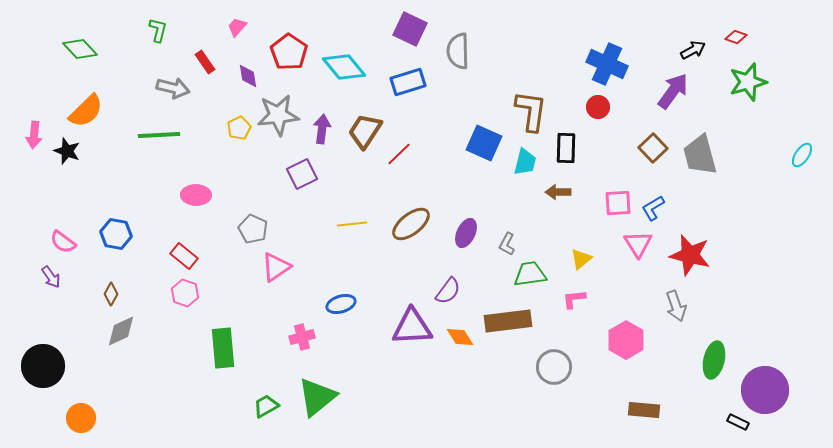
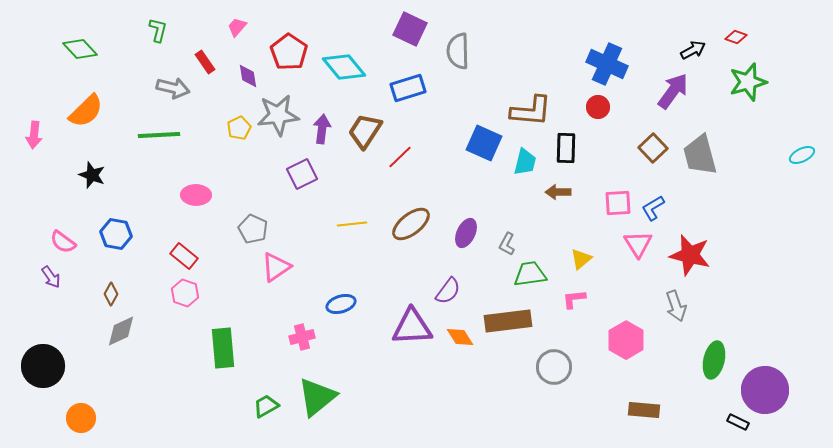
blue rectangle at (408, 82): moved 6 px down
brown L-shape at (531, 111): rotated 87 degrees clockwise
black star at (67, 151): moved 25 px right, 24 px down
red line at (399, 154): moved 1 px right, 3 px down
cyan ellipse at (802, 155): rotated 30 degrees clockwise
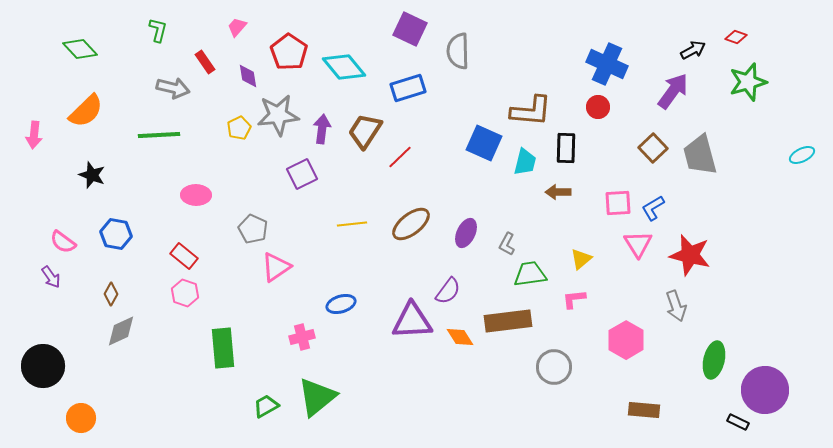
purple triangle at (412, 327): moved 6 px up
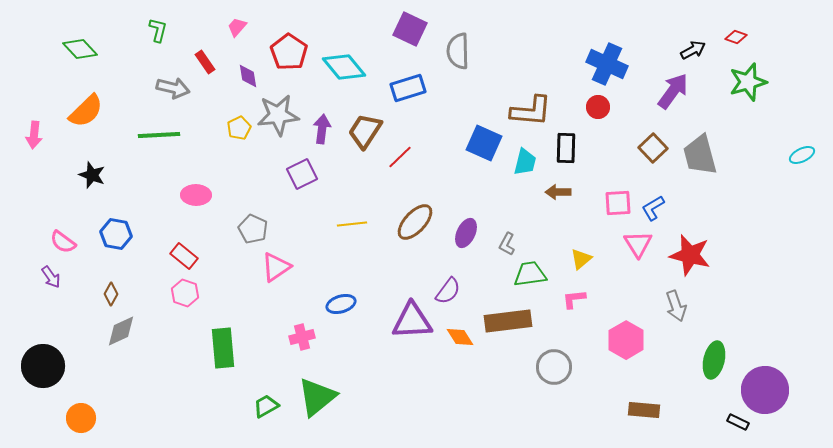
brown ellipse at (411, 224): moved 4 px right, 2 px up; rotated 9 degrees counterclockwise
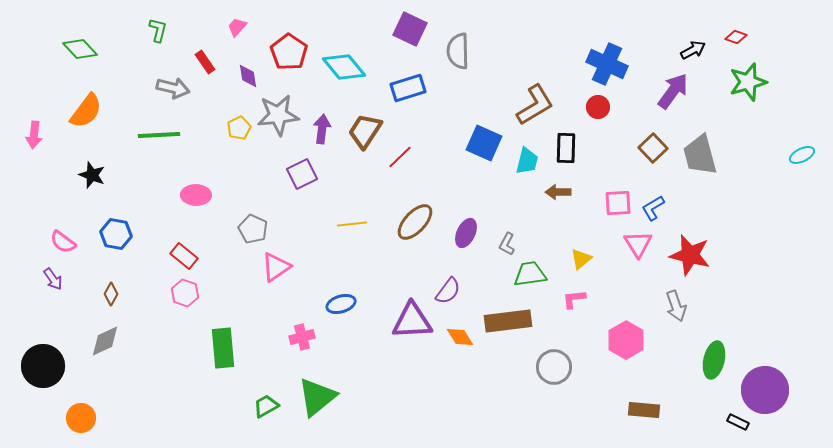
orange semicircle at (86, 111): rotated 9 degrees counterclockwise
brown L-shape at (531, 111): moved 4 px right, 6 px up; rotated 36 degrees counterclockwise
cyan trapezoid at (525, 162): moved 2 px right, 1 px up
purple arrow at (51, 277): moved 2 px right, 2 px down
gray diamond at (121, 331): moved 16 px left, 10 px down
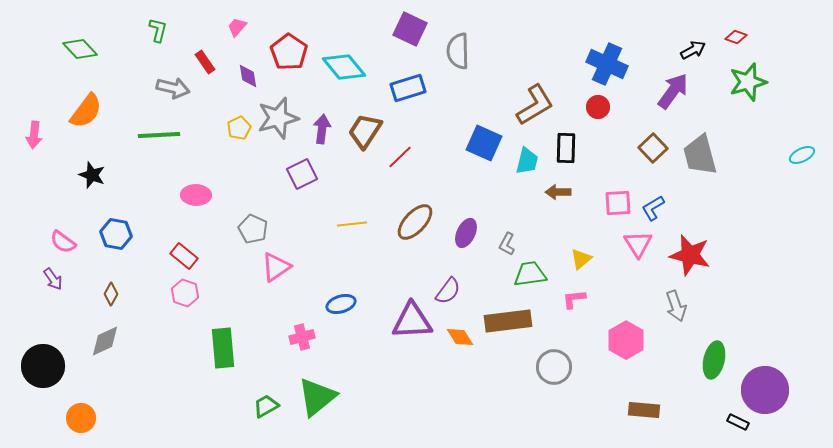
gray star at (278, 115): moved 3 px down; rotated 9 degrees counterclockwise
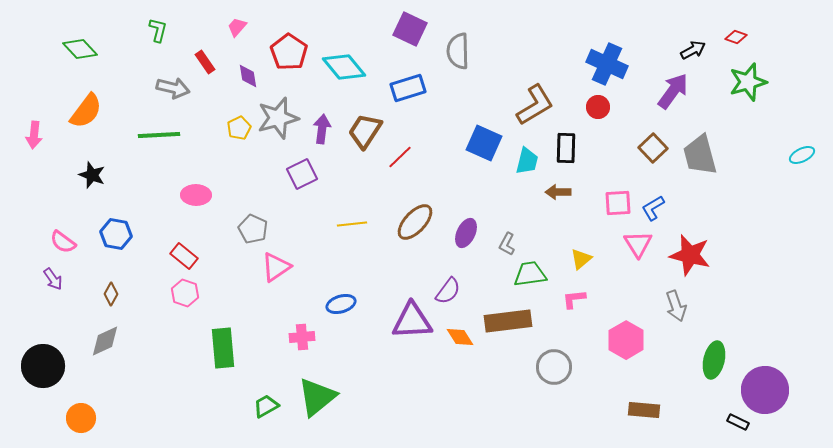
pink cross at (302, 337): rotated 10 degrees clockwise
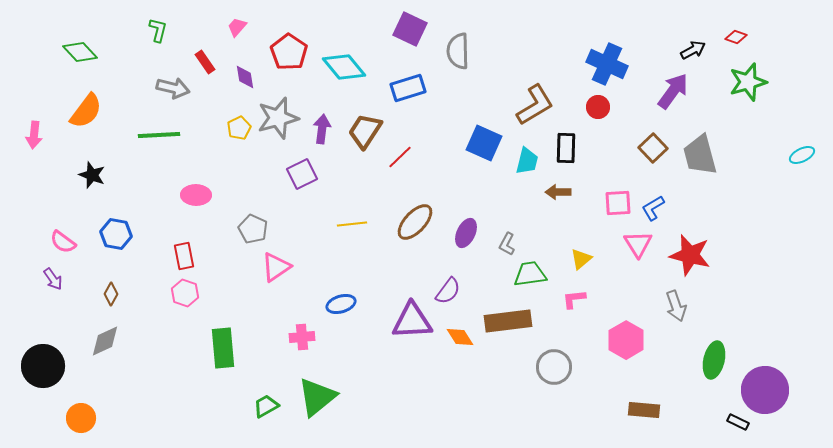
green diamond at (80, 49): moved 3 px down
purple diamond at (248, 76): moved 3 px left, 1 px down
red rectangle at (184, 256): rotated 40 degrees clockwise
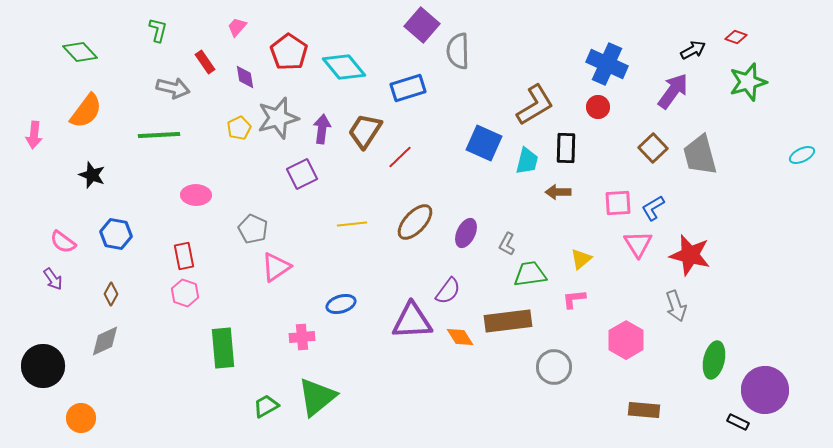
purple square at (410, 29): moved 12 px right, 4 px up; rotated 16 degrees clockwise
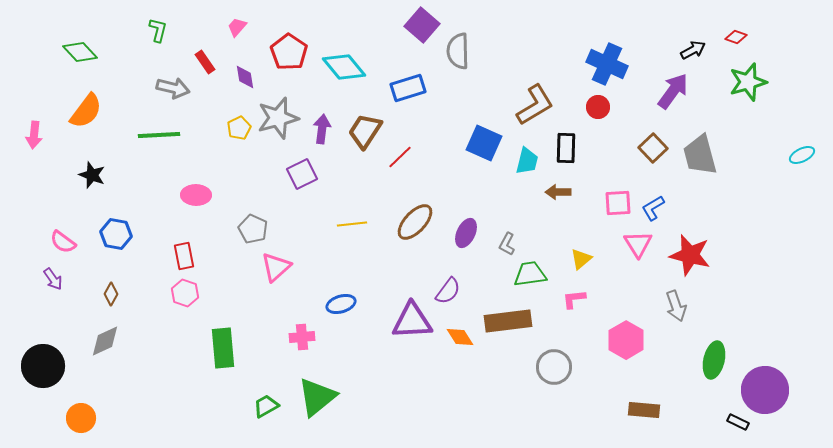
pink triangle at (276, 267): rotated 8 degrees counterclockwise
